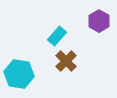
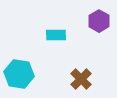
cyan rectangle: moved 1 px left, 1 px up; rotated 48 degrees clockwise
brown cross: moved 15 px right, 18 px down
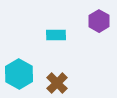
cyan hexagon: rotated 20 degrees clockwise
brown cross: moved 24 px left, 4 px down
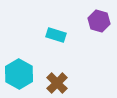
purple hexagon: rotated 15 degrees counterclockwise
cyan rectangle: rotated 18 degrees clockwise
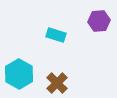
purple hexagon: rotated 20 degrees counterclockwise
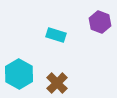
purple hexagon: moved 1 px right, 1 px down; rotated 25 degrees clockwise
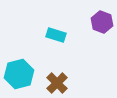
purple hexagon: moved 2 px right
cyan hexagon: rotated 16 degrees clockwise
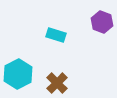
cyan hexagon: moved 1 px left; rotated 12 degrees counterclockwise
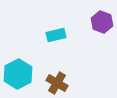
cyan rectangle: rotated 30 degrees counterclockwise
brown cross: rotated 15 degrees counterclockwise
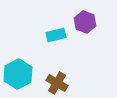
purple hexagon: moved 17 px left
